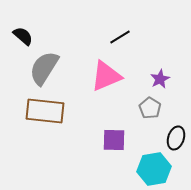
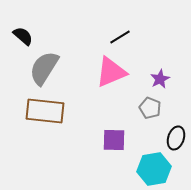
pink triangle: moved 5 px right, 4 px up
gray pentagon: rotated 10 degrees counterclockwise
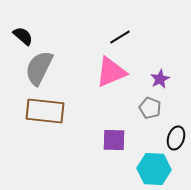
gray semicircle: moved 5 px left; rotated 6 degrees counterclockwise
cyan hexagon: rotated 12 degrees clockwise
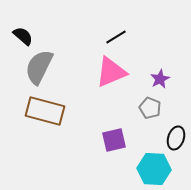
black line: moved 4 px left
gray semicircle: moved 1 px up
brown rectangle: rotated 9 degrees clockwise
purple square: rotated 15 degrees counterclockwise
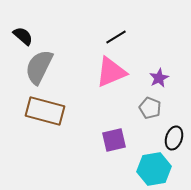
purple star: moved 1 px left, 1 px up
black ellipse: moved 2 px left
cyan hexagon: rotated 12 degrees counterclockwise
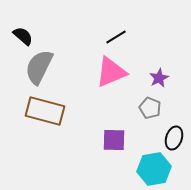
purple square: rotated 15 degrees clockwise
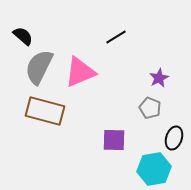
pink triangle: moved 31 px left
